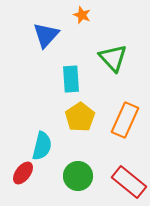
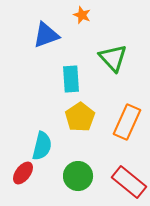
blue triangle: rotated 28 degrees clockwise
orange rectangle: moved 2 px right, 2 px down
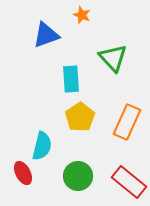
red ellipse: rotated 65 degrees counterclockwise
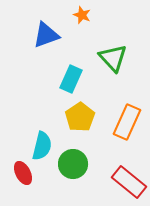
cyan rectangle: rotated 28 degrees clockwise
green circle: moved 5 px left, 12 px up
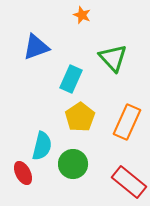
blue triangle: moved 10 px left, 12 px down
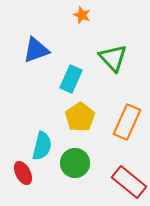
blue triangle: moved 3 px down
green circle: moved 2 px right, 1 px up
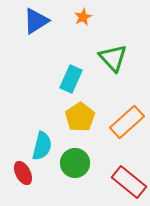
orange star: moved 1 px right, 2 px down; rotated 24 degrees clockwise
blue triangle: moved 29 px up; rotated 12 degrees counterclockwise
orange rectangle: rotated 24 degrees clockwise
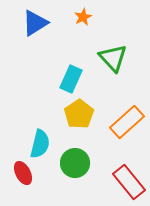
blue triangle: moved 1 px left, 2 px down
yellow pentagon: moved 1 px left, 3 px up
cyan semicircle: moved 2 px left, 2 px up
red rectangle: rotated 12 degrees clockwise
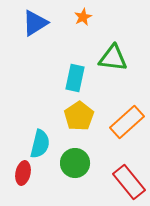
green triangle: rotated 40 degrees counterclockwise
cyan rectangle: moved 4 px right, 1 px up; rotated 12 degrees counterclockwise
yellow pentagon: moved 2 px down
red ellipse: rotated 40 degrees clockwise
